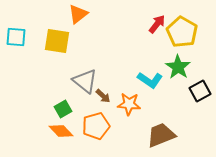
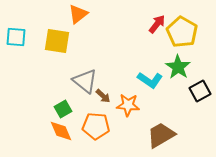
orange star: moved 1 px left, 1 px down
orange pentagon: rotated 20 degrees clockwise
orange diamond: rotated 20 degrees clockwise
brown trapezoid: rotated 8 degrees counterclockwise
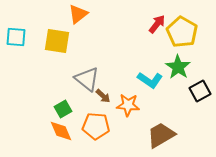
gray triangle: moved 2 px right, 2 px up
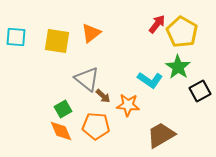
orange triangle: moved 13 px right, 19 px down
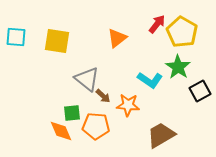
orange triangle: moved 26 px right, 5 px down
green square: moved 9 px right, 4 px down; rotated 24 degrees clockwise
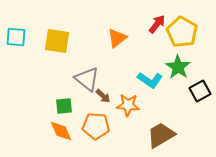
green square: moved 8 px left, 7 px up
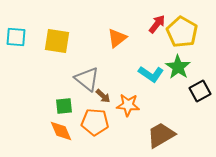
cyan L-shape: moved 1 px right, 6 px up
orange pentagon: moved 1 px left, 4 px up
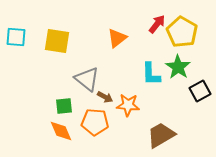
cyan L-shape: rotated 55 degrees clockwise
brown arrow: moved 2 px right, 1 px down; rotated 14 degrees counterclockwise
